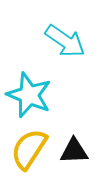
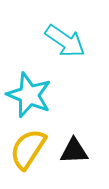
yellow semicircle: moved 1 px left
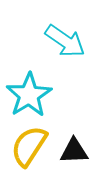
cyan star: rotated 18 degrees clockwise
yellow semicircle: moved 1 px right, 3 px up
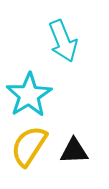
cyan arrow: moved 2 px left; rotated 33 degrees clockwise
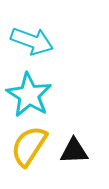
cyan arrow: moved 31 px left; rotated 48 degrees counterclockwise
cyan star: rotated 9 degrees counterclockwise
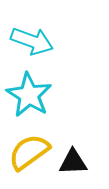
yellow semicircle: moved 6 px down; rotated 21 degrees clockwise
black triangle: moved 1 px left, 11 px down
